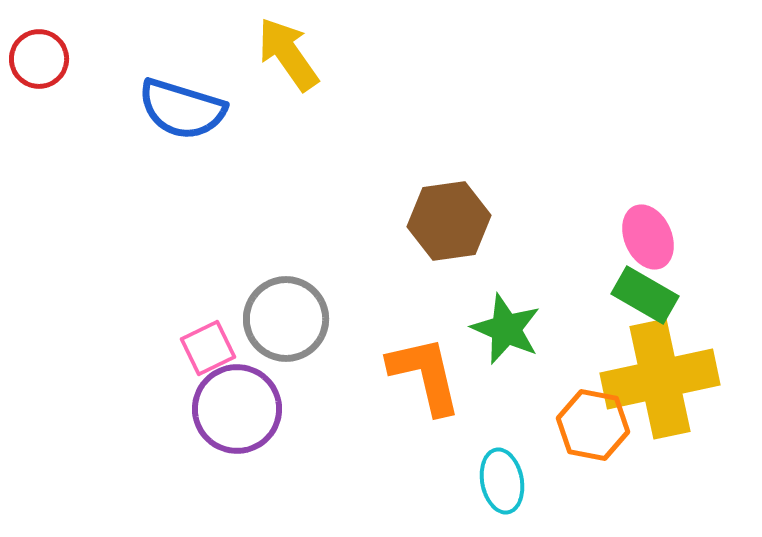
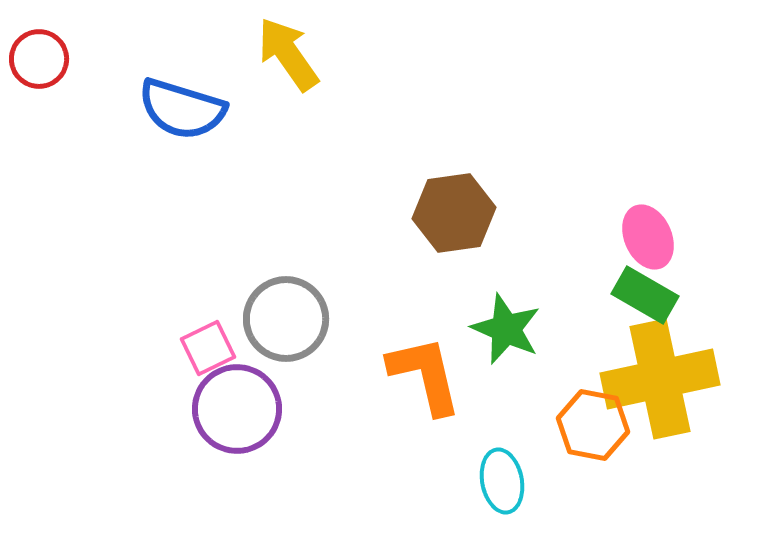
brown hexagon: moved 5 px right, 8 px up
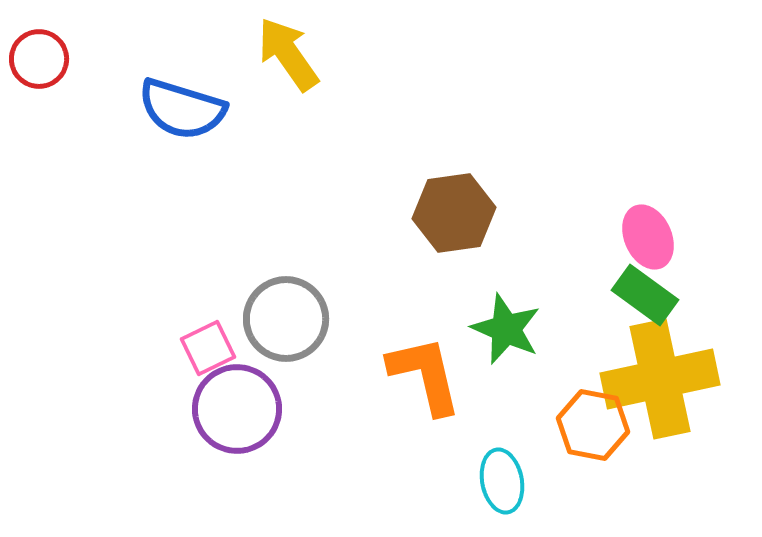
green rectangle: rotated 6 degrees clockwise
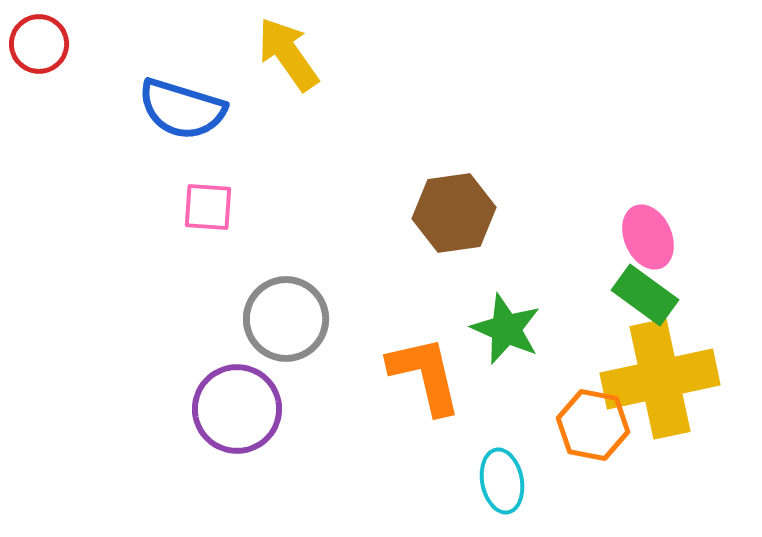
red circle: moved 15 px up
pink square: moved 141 px up; rotated 30 degrees clockwise
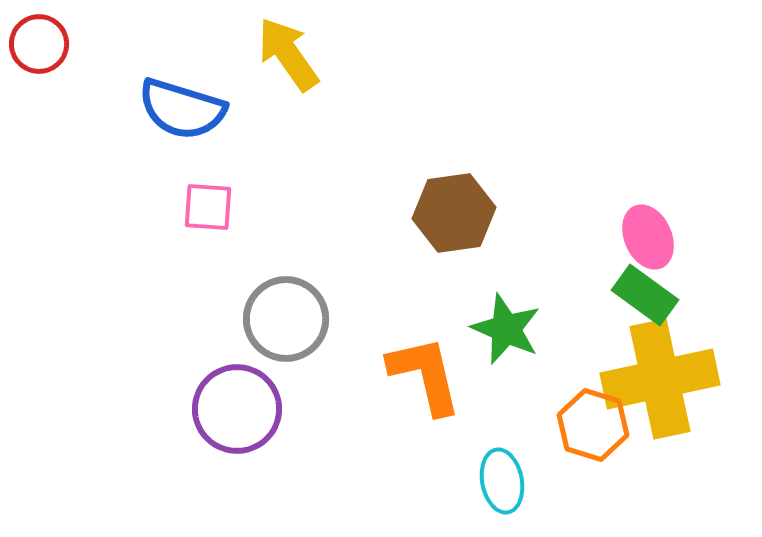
orange hexagon: rotated 6 degrees clockwise
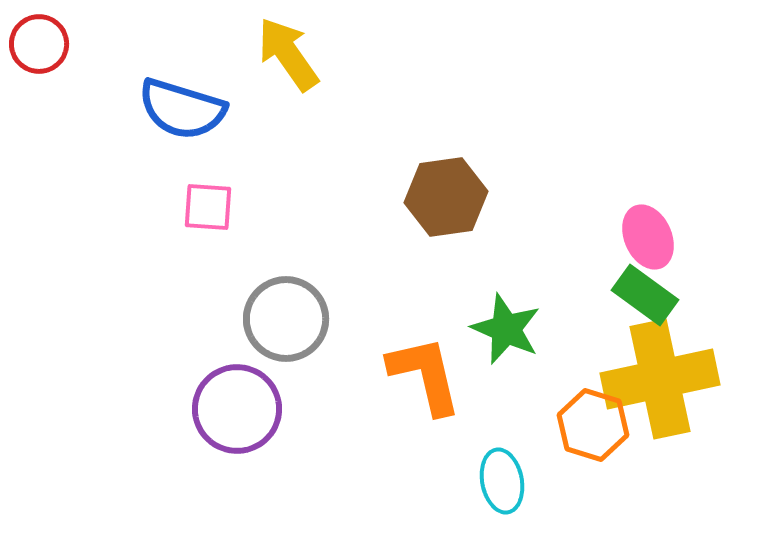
brown hexagon: moved 8 px left, 16 px up
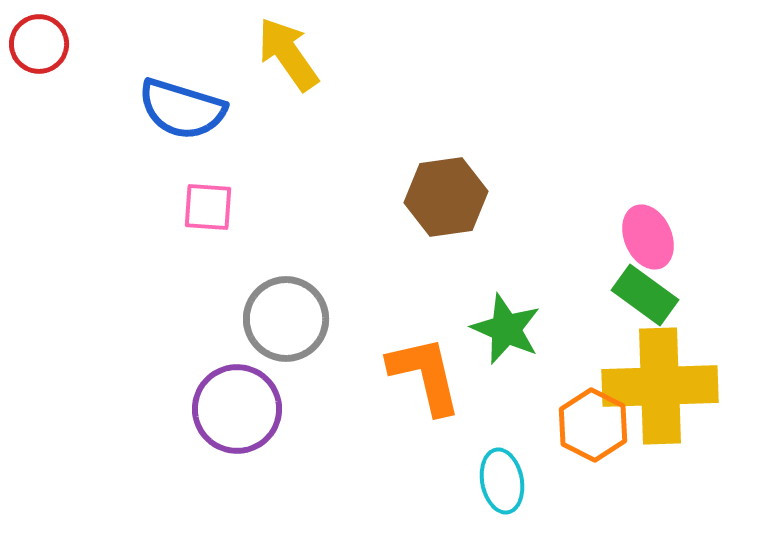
yellow cross: moved 7 px down; rotated 10 degrees clockwise
orange hexagon: rotated 10 degrees clockwise
